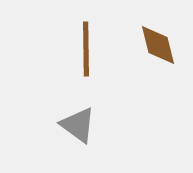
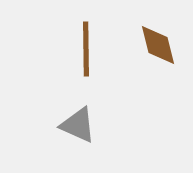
gray triangle: rotated 12 degrees counterclockwise
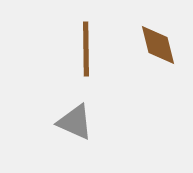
gray triangle: moved 3 px left, 3 px up
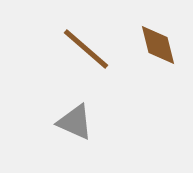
brown line: rotated 48 degrees counterclockwise
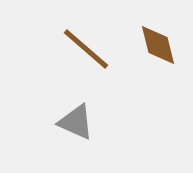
gray triangle: moved 1 px right
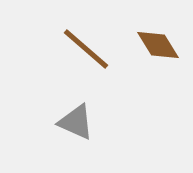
brown diamond: rotated 18 degrees counterclockwise
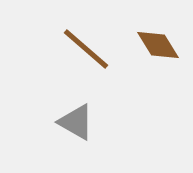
gray triangle: rotated 6 degrees clockwise
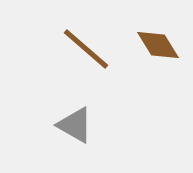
gray triangle: moved 1 px left, 3 px down
